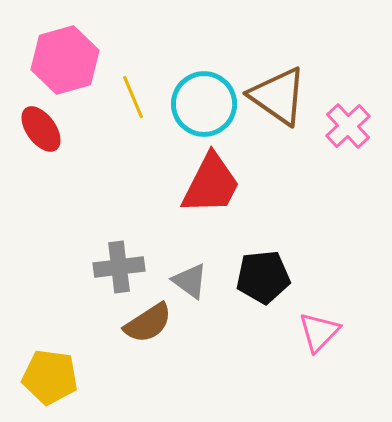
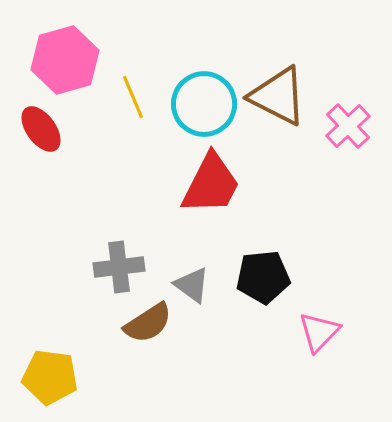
brown triangle: rotated 8 degrees counterclockwise
gray triangle: moved 2 px right, 4 px down
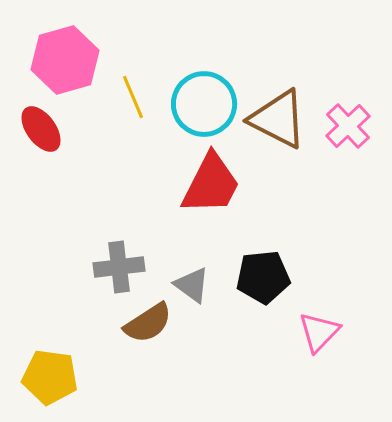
brown triangle: moved 23 px down
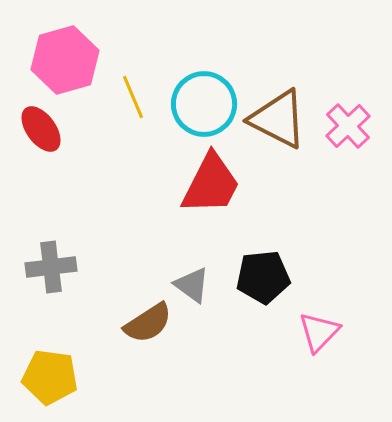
gray cross: moved 68 px left
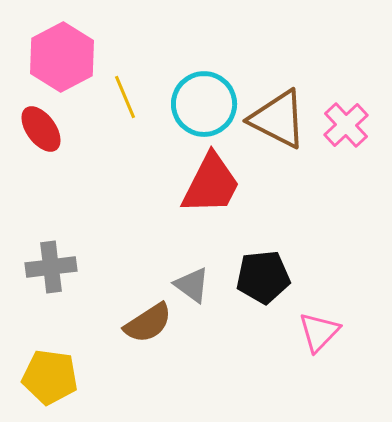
pink hexagon: moved 3 px left, 3 px up; rotated 12 degrees counterclockwise
yellow line: moved 8 px left
pink cross: moved 2 px left, 1 px up
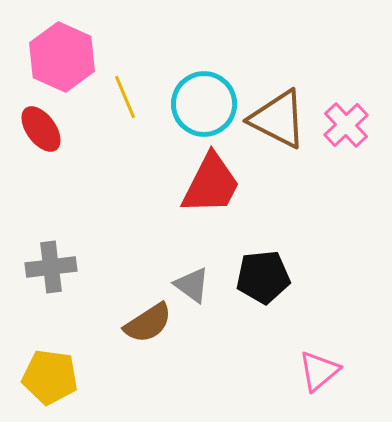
pink hexagon: rotated 8 degrees counterclockwise
pink triangle: moved 39 px down; rotated 6 degrees clockwise
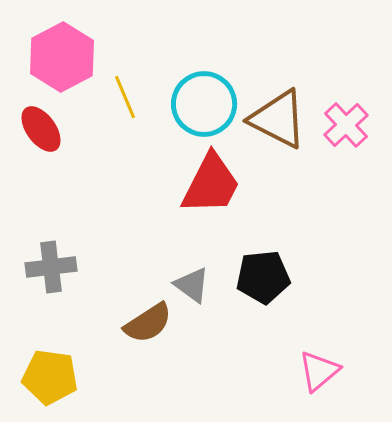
pink hexagon: rotated 8 degrees clockwise
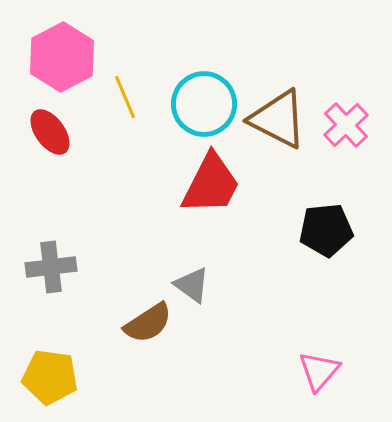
red ellipse: moved 9 px right, 3 px down
black pentagon: moved 63 px right, 47 px up
pink triangle: rotated 9 degrees counterclockwise
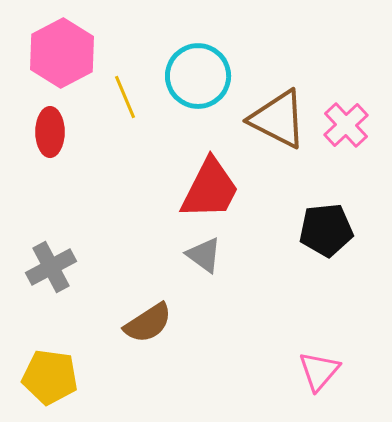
pink hexagon: moved 4 px up
cyan circle: moved 6 px left, 28 px up
red ellipse: rotated 36 degrees clockwise
red trapezoid: moved 1 px left, 5 px down
gray cross: rotated 21 degrees counterclockwise
gray triangle: moved 12 px right, 30 px up
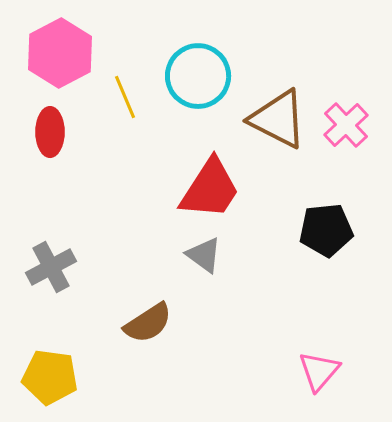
pink hexagon: moved 2 px left
red trapezoid: rotated 6 degrees clockwise
